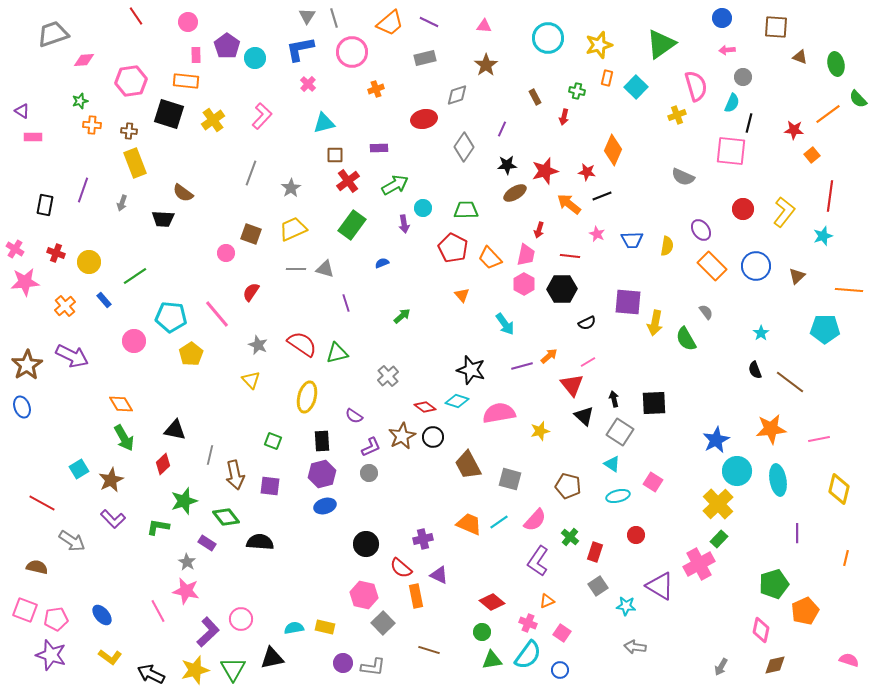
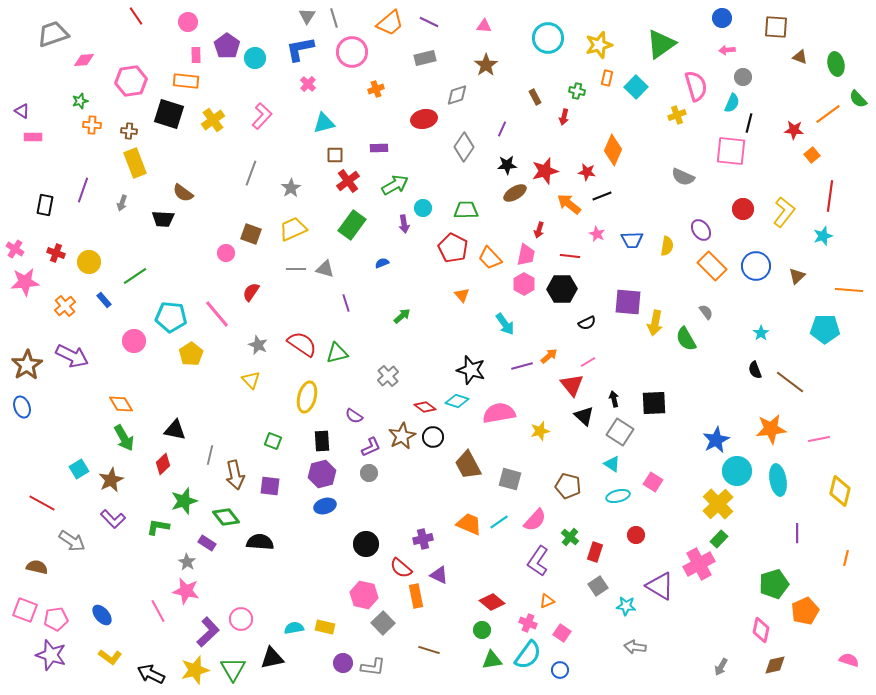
yellow diamond at (839, 489): moved 1 px right, 2 px down
green circle at (482, 632): moved 2 px up
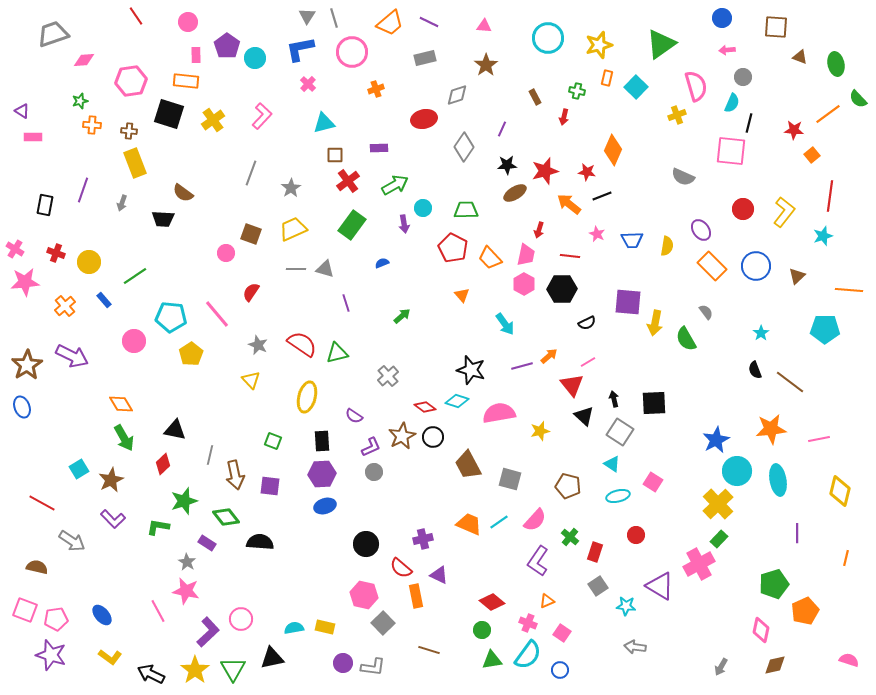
gray circle at (369, 473): moved 5 px right, 1 px up
purple hexagon at (322, 474): rotated 12 degrees clockwise
yellow star at (195, 670): rotated 20 degrees counterclockwise
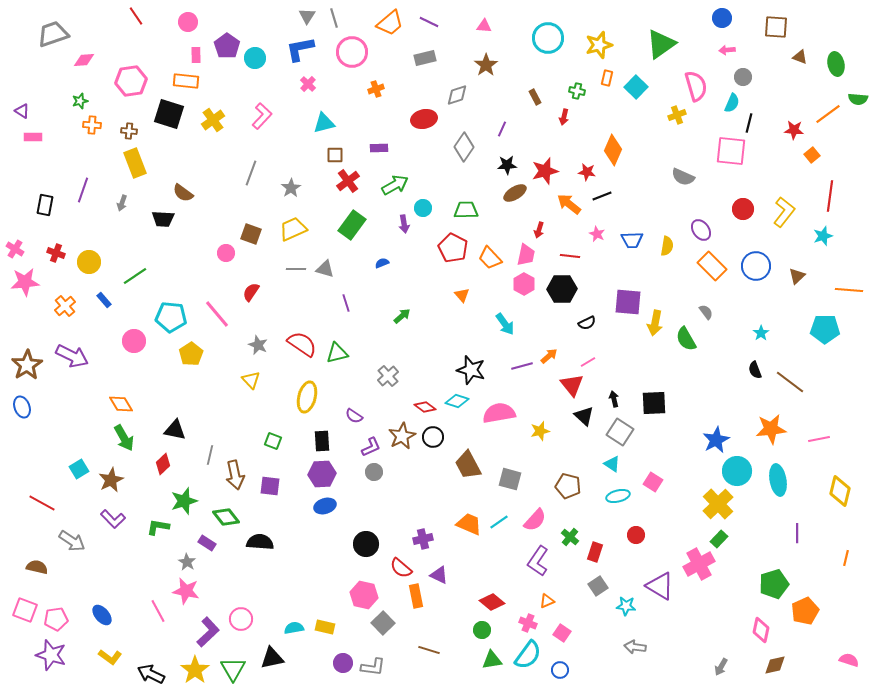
green semicircle at (858, 99): rotated 42 degrees counterclockwise
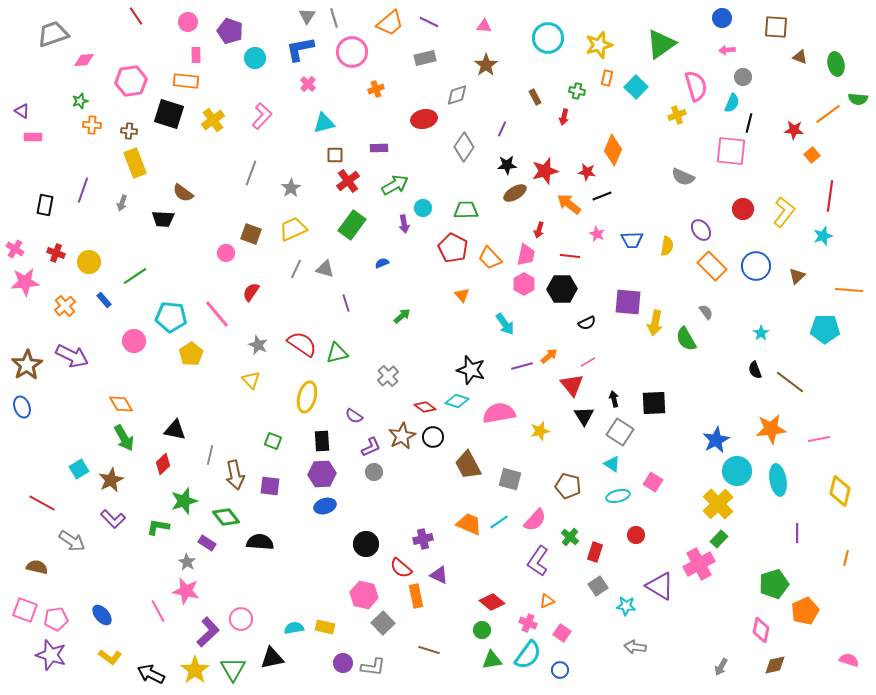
purple pentagon at (227, 46): moved 3 px right, 15 px up; rotated 15 degrees counterclockwise
gray line at (296, 269): rotated 66 degrees counterclockwise
black triangle at (584, 416): rotated 15 degrees clockwise
